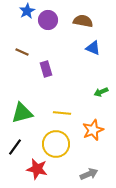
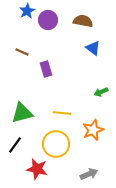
blue triangle: rotated 14 degrees clockwise
black line: moved 2 px up
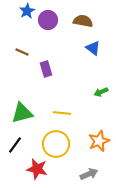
orange star: moved 6 px right, 11 px down
